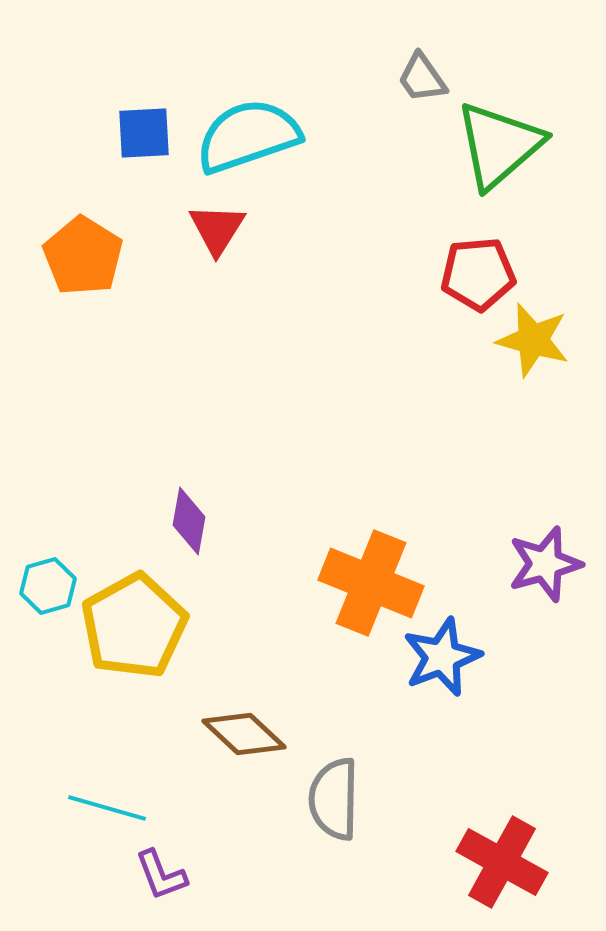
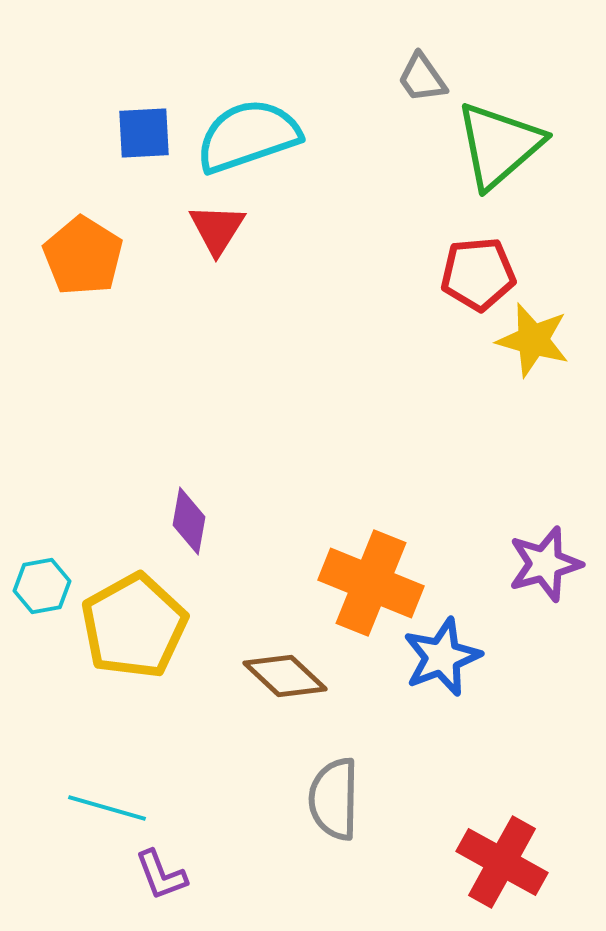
cyan hexagon: moved 6 px left; rotated 6 degrees clockwise
brown diamond: moved 41 px right, 58 px up
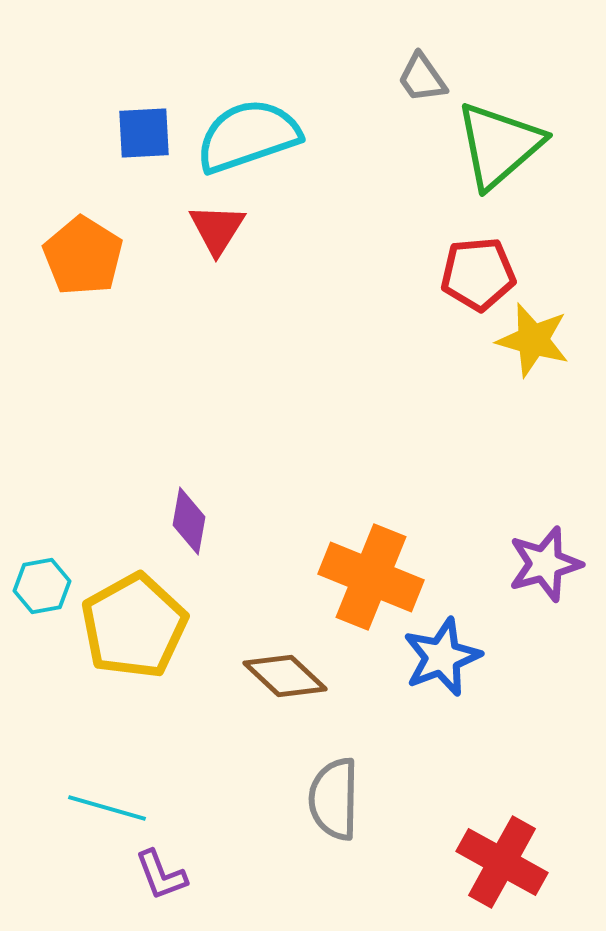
orange cross: moved 6 px up
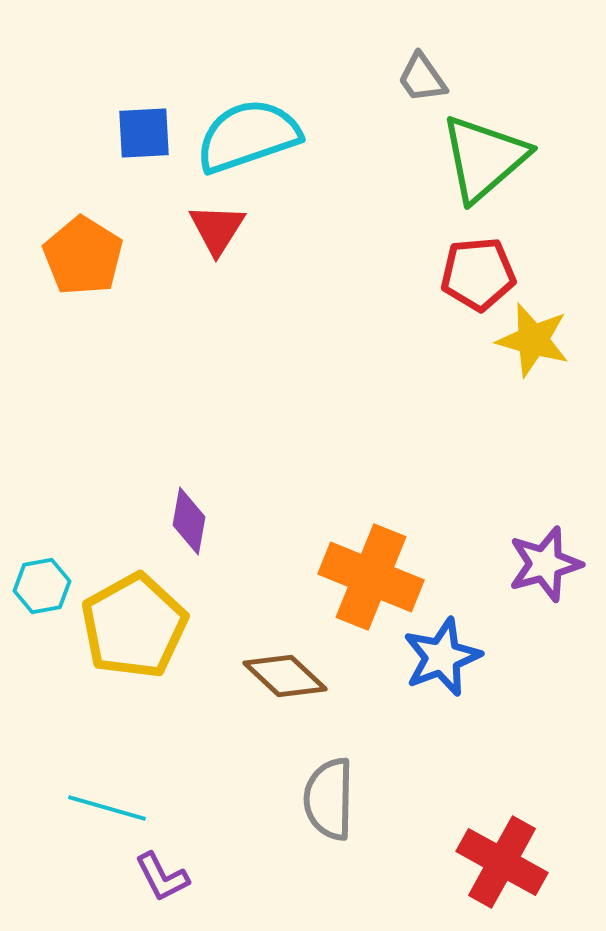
green triangle: moved 15 px left, 13 px down
gray semicircle: moved 5 px left
purple L-shape: moved 1 px right, 2 px down; rotated 6 degrees counterclockwise
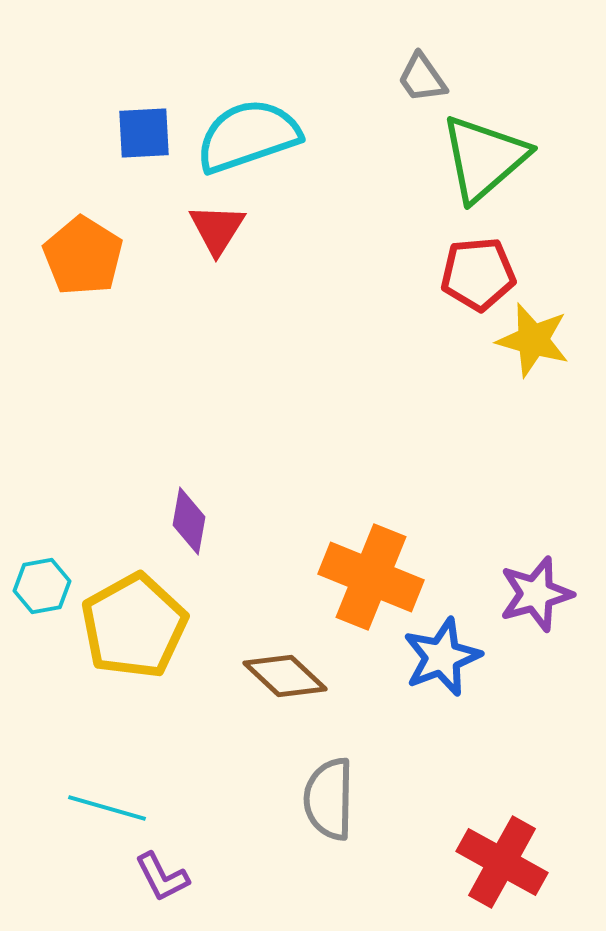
purple star: moved 9 px left, 30 px down
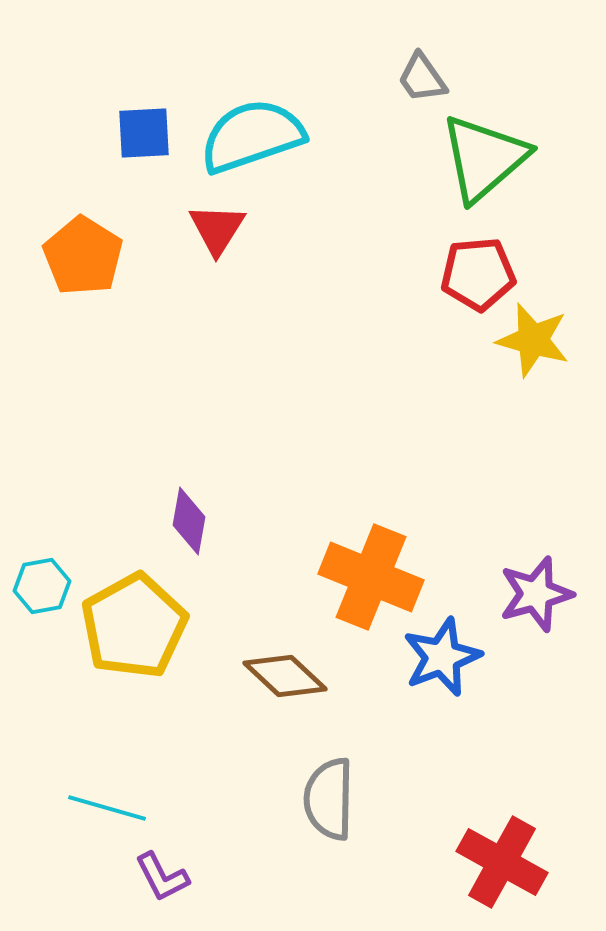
cyan semicircle: moved 4 px right
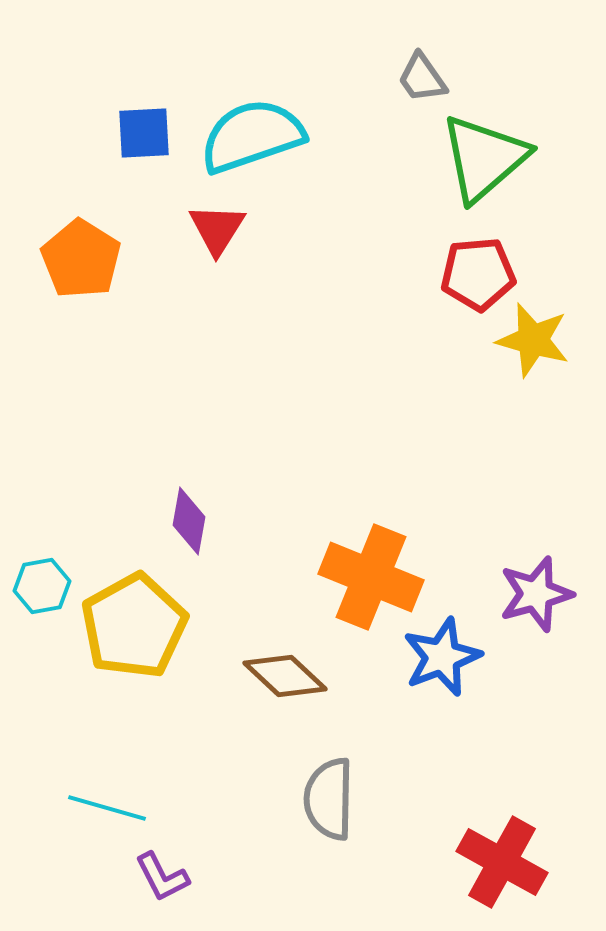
orange pentagon: moved 2 px left, 3 px down
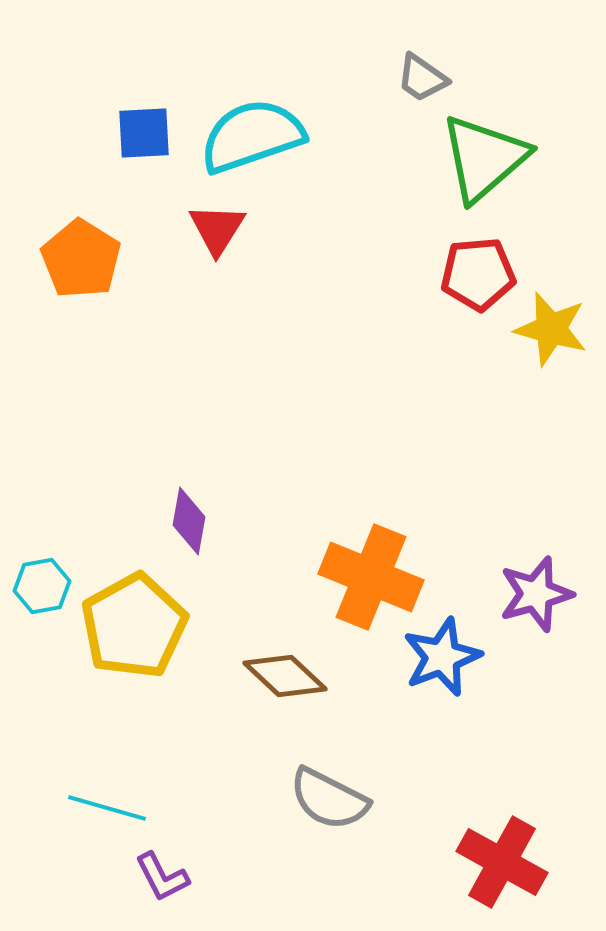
gray trapezoid: rotated 20 degrees counterclockwise
yellow star: moved 18 px right, 11 px up
gray semicircle: rotated 64 degrees counterclockwise
